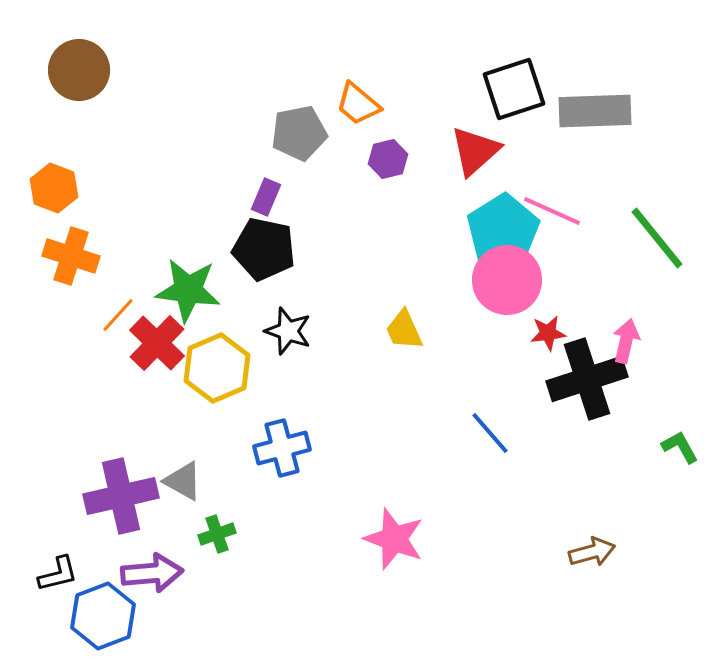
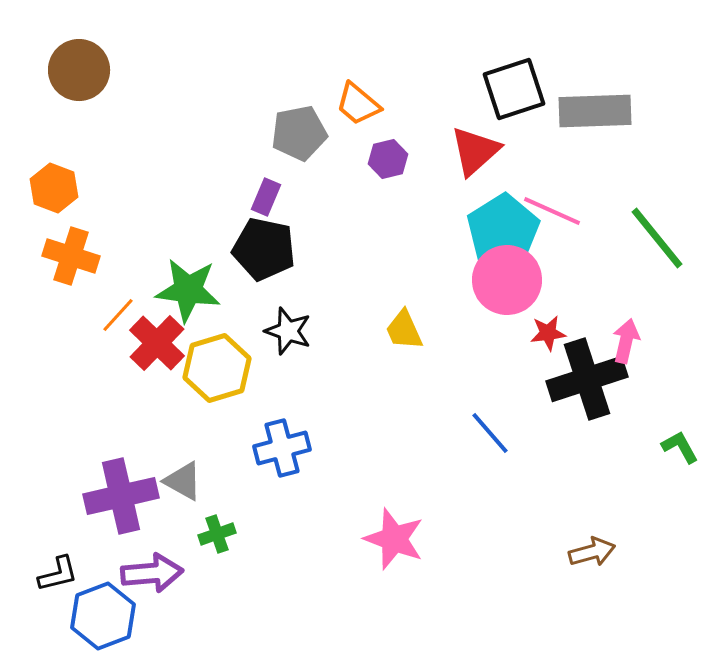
yellow hexagon: rotated 6 degrees clockwise
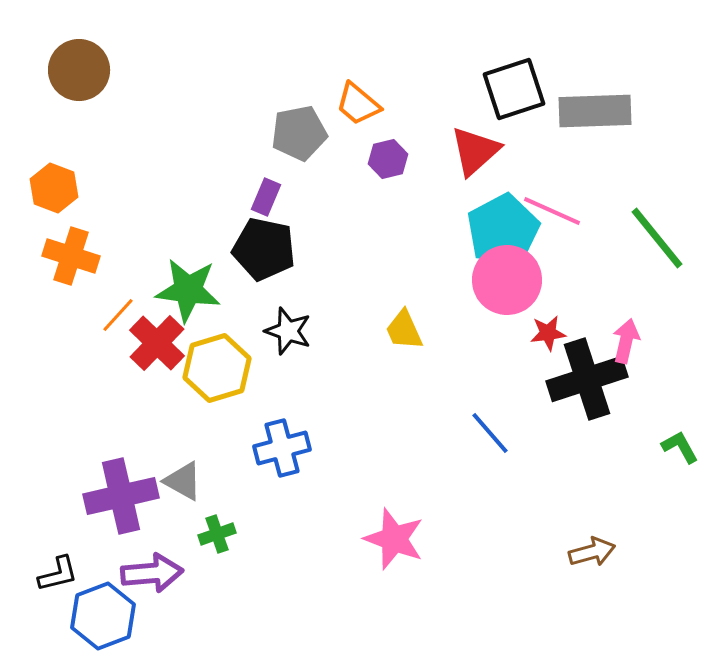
cyan pentagon: rotated 4 degrees clockwise
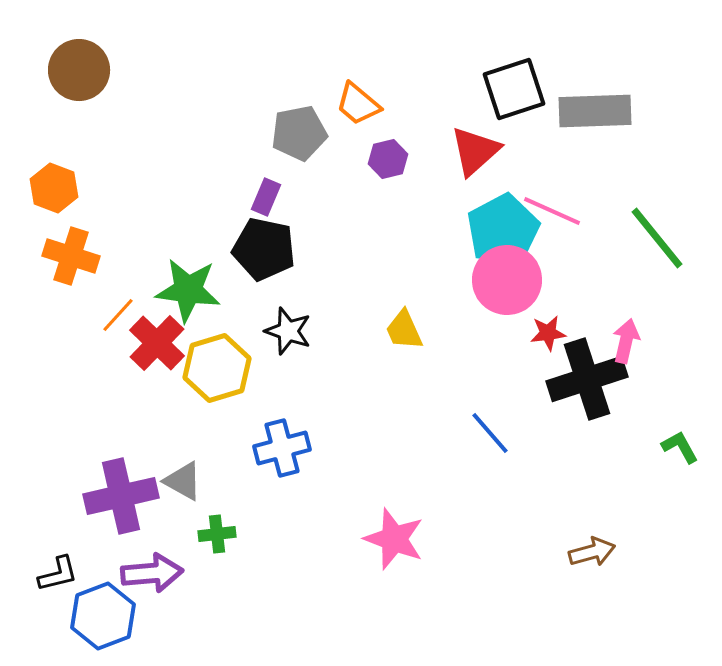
green cross: rotated 12 degrees clockwise
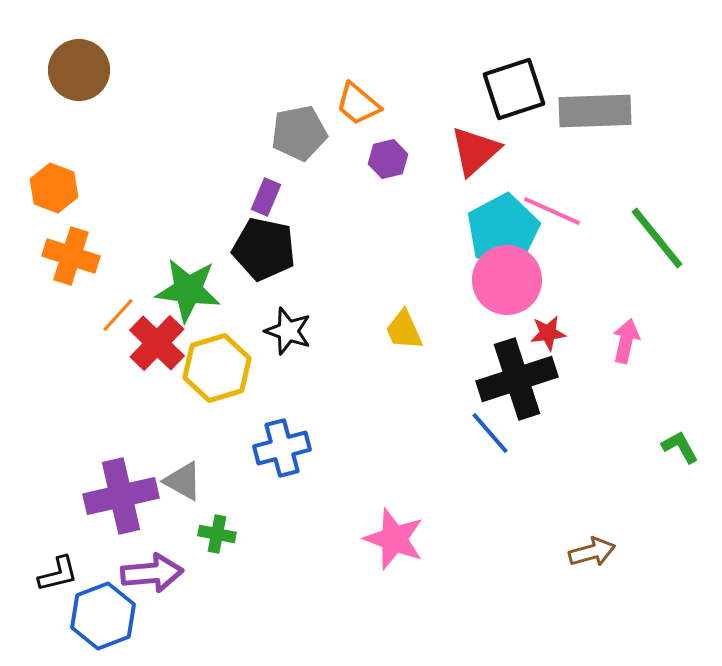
black cross: moved 70 px left
green cross: rotated 18 degrees clockwise
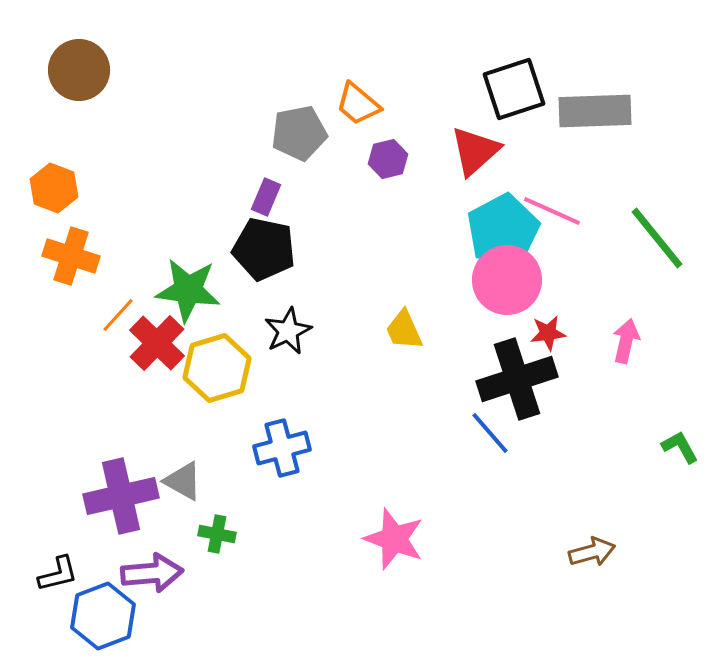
black star: rotated 27 degrees clockwise
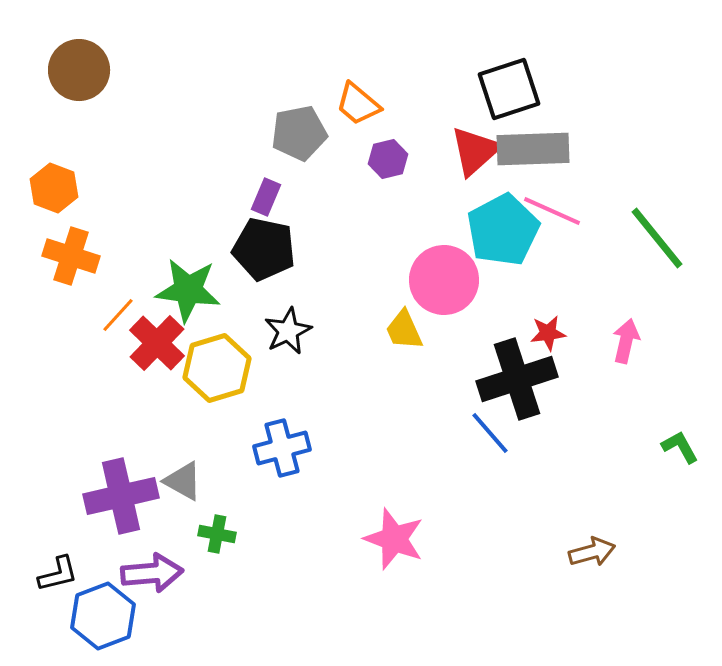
black square: moved 5 px left
gray rectangle: moved 62 px left, 38 px down
pink circle: moved 63 px left
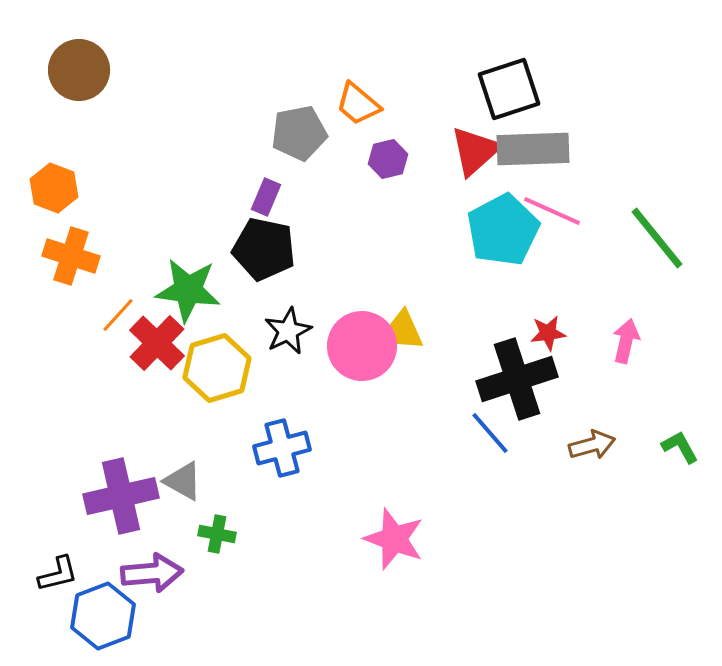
pink circle: moved 82 px left, 66 px down
brown arrow: moved 107 px up
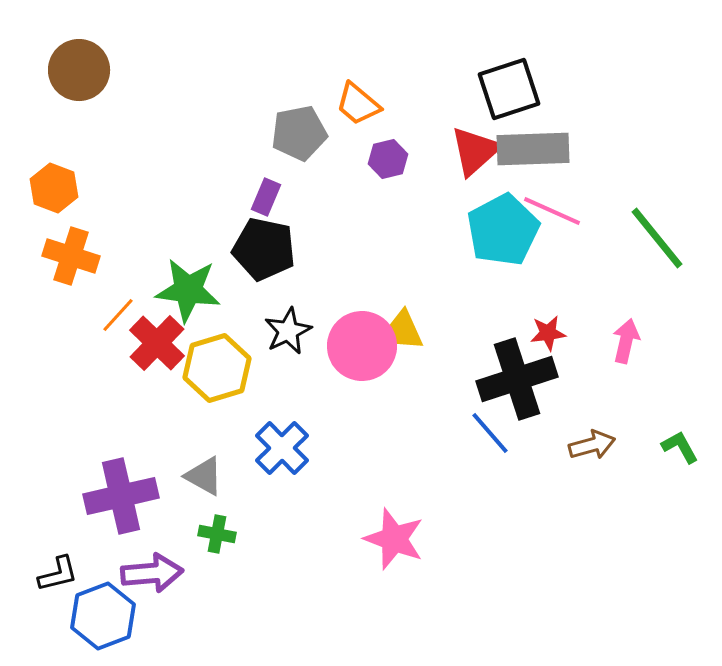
blue cross: rotated 30 degrees counterclockwise
gray triangle: moved 21 px right, 5 px up
